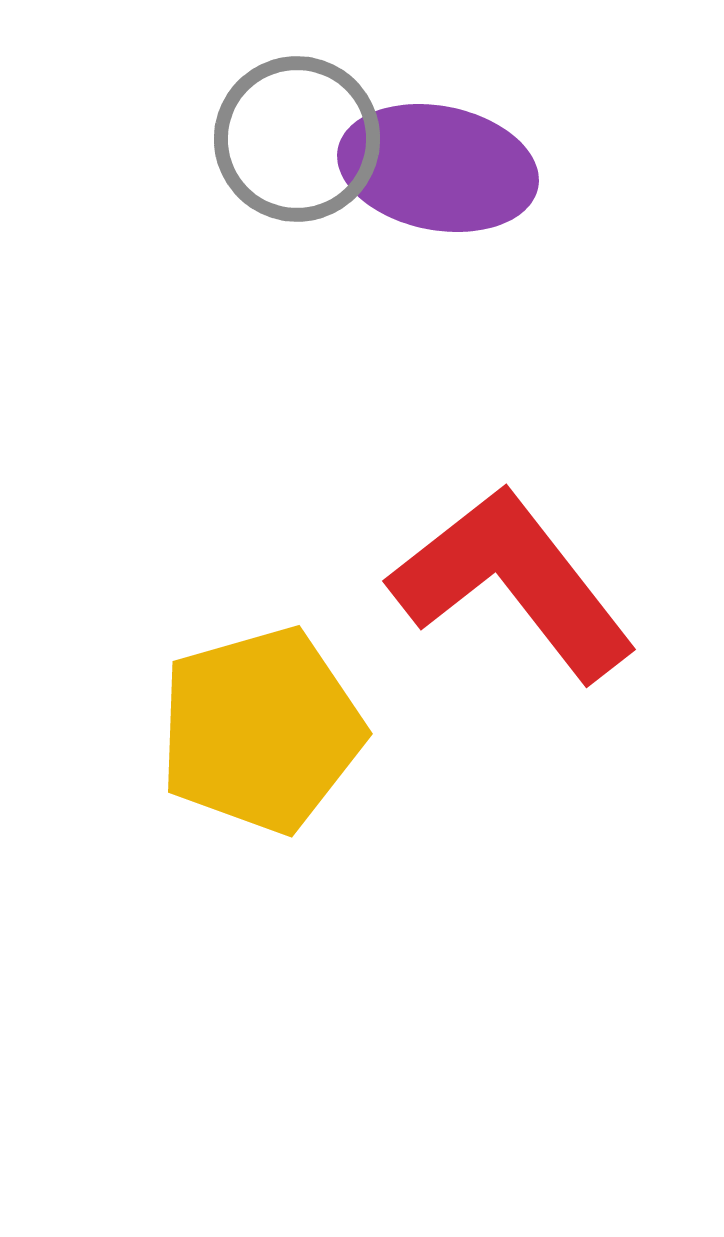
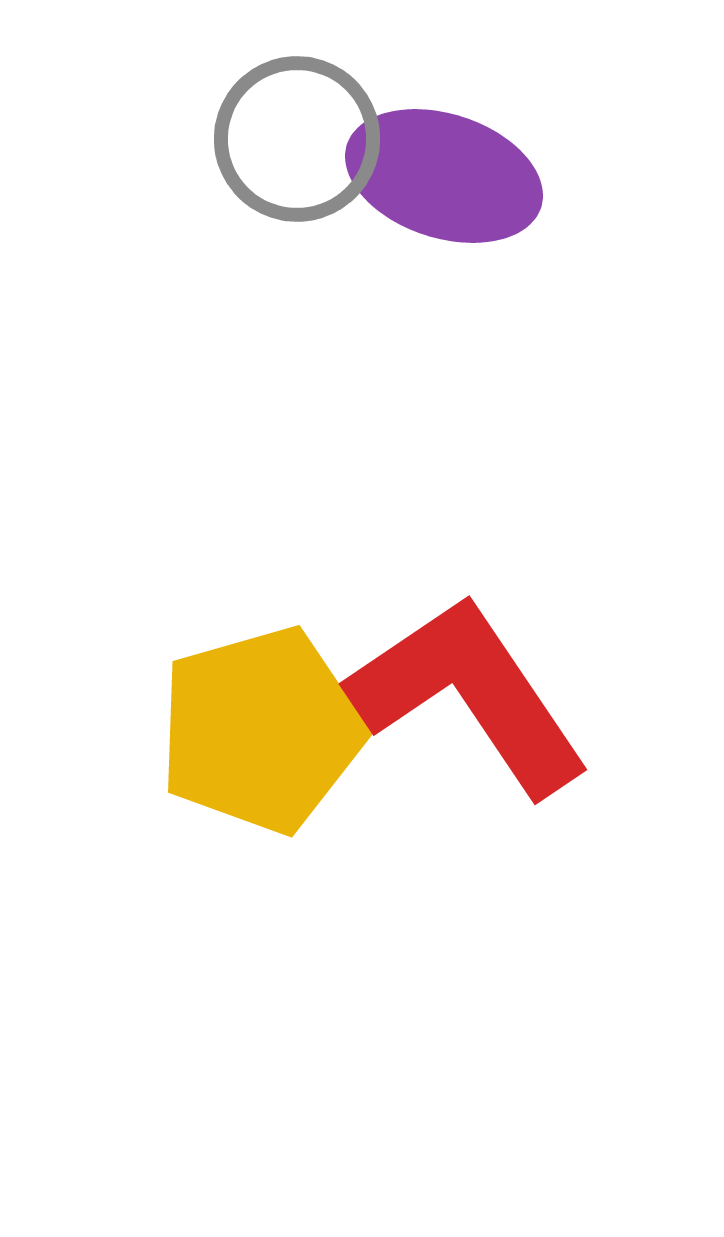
purple ellipse: moved 6 px right, 8 px down; rotated 7 degrees clockwise
red L-shape: moved 44 px left, 112 px down; rotated 4 degrees clockwise
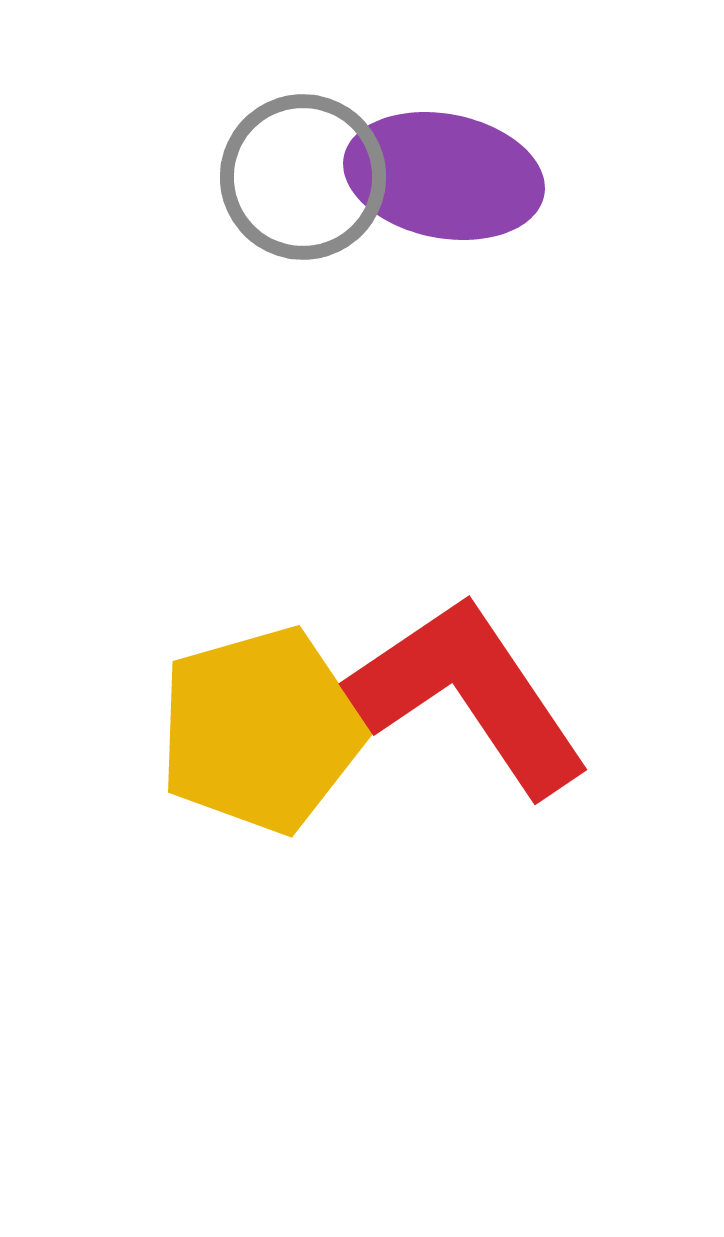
gray circle: moved 6 px right, 38 px down
purple ellipse: rotated 7 degrees counterclockwise
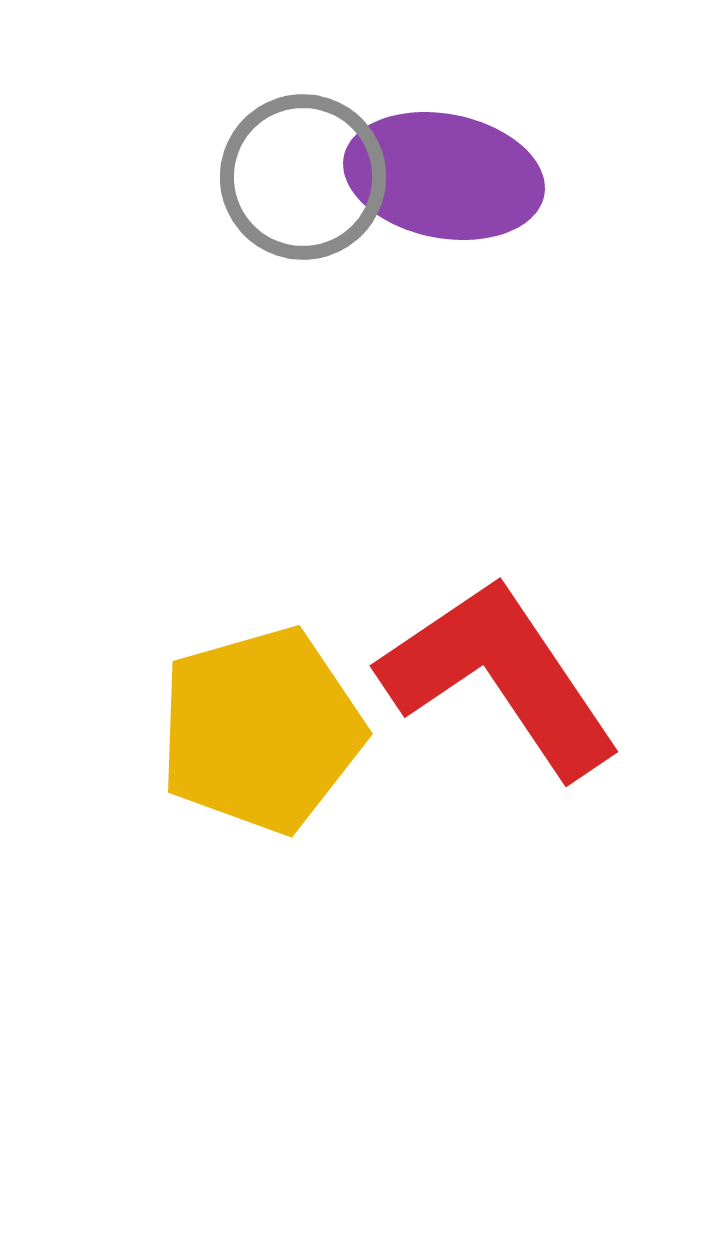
red L-shape: moved 31 px right, 18 px up
